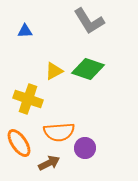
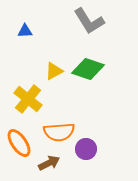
yellow cross: rotated 20 degrees clockwise
purple circle: moved 1 px right, 1 px down
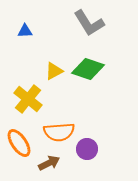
gray L-shape: moved 2 px down
purple circle: moved 1 px right
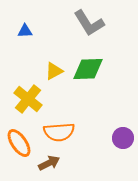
green diamond: rotated 20 degrees counterclockwise
purple circle: moved 36 px right, 11 px up
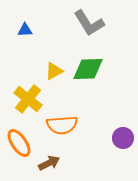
blue triangle: moved 1 px up
orange semicircle: moved 3 px right, 7 px up
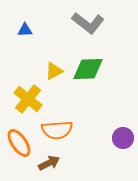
gray L-shape: moved 1 px left; rotated 20 degrees counterclockwise
orange semicircle: moved 5 px left, 5 px down
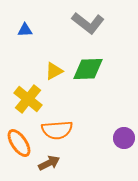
purple circle: moved 1 px right
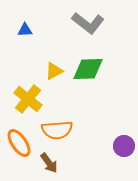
purple circle: moved 8 px down
brown arrow: rotated 80 degrees clockwise
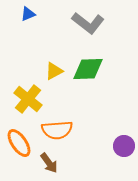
blue triangle: moved 3 px right, 16 px up; rotated 21 degrees counterclockwise
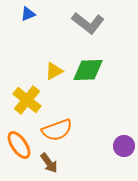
green diamond: moved 1 px down
yellow cross: moved 1 px left, 1 px down
orange semicircle: rotated 16 degrees counterclockwise
orange ellipse: moved 2 px down
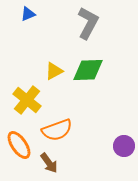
gray L-shape: rotated 100 degrees counterclockwise
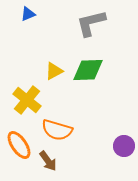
gray L-shape: moved 3 px right; rotated 132 degrees counterclockwise
orange semicircle: rotated 36 degrees clockwise
brown arrow: moved 1 px left, 2 px up
